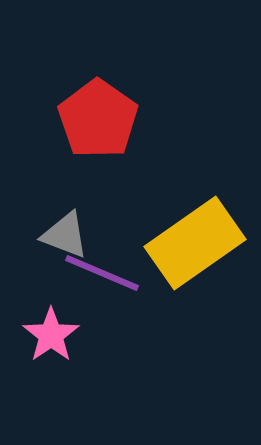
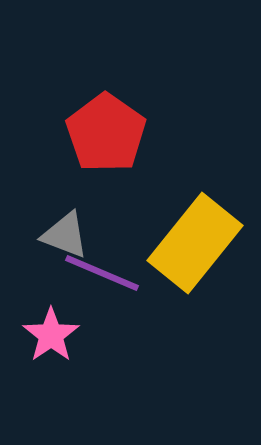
red pentagon: moved 8 px right, 14 px down
yellow rectangle: rotated 16 degrees counterclockwise
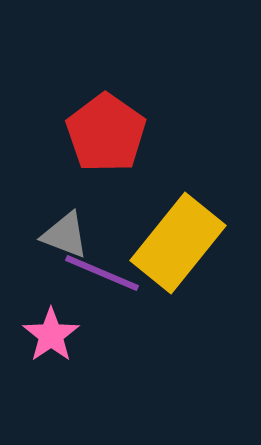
yellow rectangle: moved 17 px left
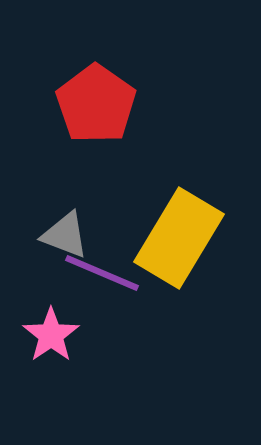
red pentagon: moved 10 px left, 29 px up
yellow rectangle: moved 1 px right, 5 px up; rotated 8 degrees counterclockwise
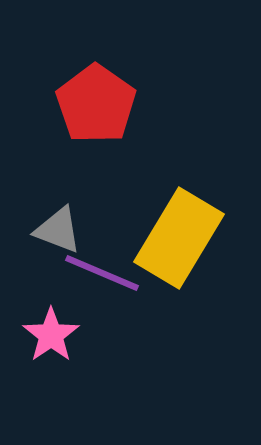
gray triangle: moved 7 px left, 5 px up
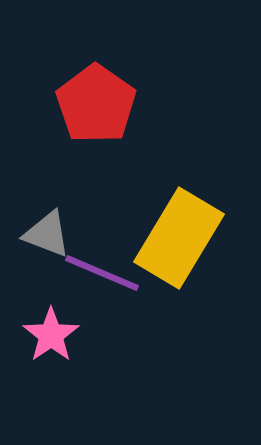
gray triangle: moved 11 px left, 4 px down
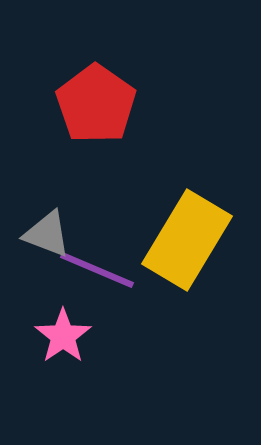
yellow rectangle: moved 8 px right, 2 px down
purple line: moved 5 px left, 3 px up
pink star: moved 12 px right, 1 px down
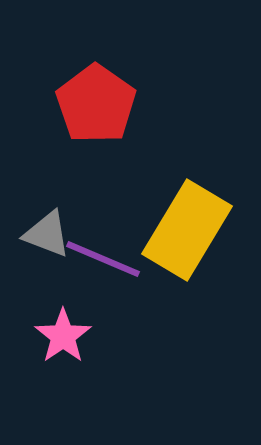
yellow rectangle: moved 10 px up
purple line: moved 6 px right, 11 px up
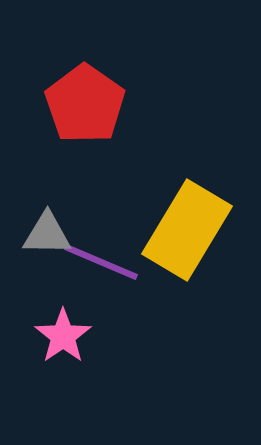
red pentagon: moved 11 px left
gray triangle: rotated 20 degrees counterclockwise
purple line: moved 2 px left, 3 px down
